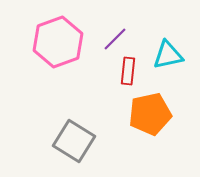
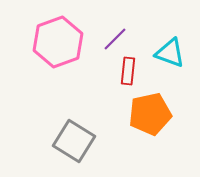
cyan triangle: moved 2 px right, 2 px up; rotated 32 degrees clockwise
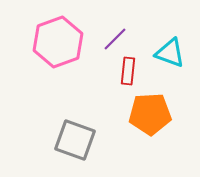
orange pentagon: rotated 9 degrees clockwise
gray square: moved 1 px right, 1 px up; rotated 12 degrees counterclockwise
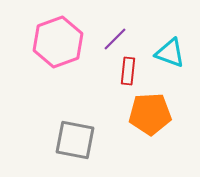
gray square: rotated 9 degrees counterclockwise
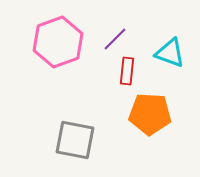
red rectangle: moved 1 px left
orange pentagon: rotated 6 degrees clockwise
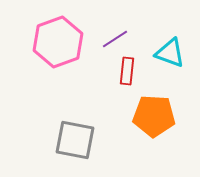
purple line: rotated 12 degrees clockwise
orange pentagon: moved 4 px right, 2 px down
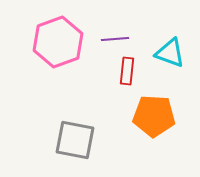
purple line: rotated 28 degrees clockwise
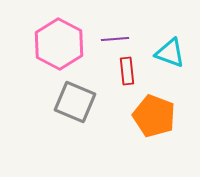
pink hexagon: moved 1 px right, 2 px down; rotated 12 degrees counterclockwise
red rectangle: rotated 12 degrees counterclockwise
orange pentagon: rotated 18 degrees clockwise
gray square: moved 38 px up; rotated 12 degrees clockwise
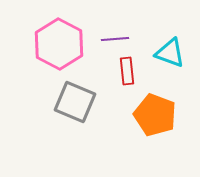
orange pentagon: moved 1 px right, 1 px up
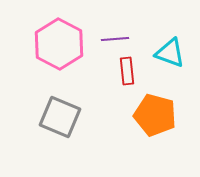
gray square: moved 15 px left, 15 px down
orange pentagon: rotated 6 degrees counterclockwise
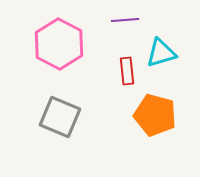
purple line: moved 10 px right, 19 px up
cyan triangle: moved 9 px left; rotated 36 degrees counterclockwise
